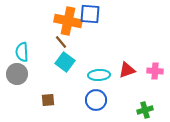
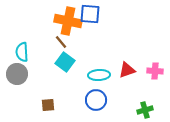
brown square: moved 5 px down
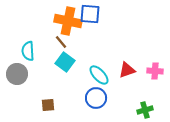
cyan semicircle: moved 6 px right, 1 px up
cyan ellipse: rotated 50 degrees clockwise
blue circle: moved 2 px up
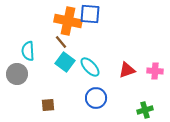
cyan ellipse: moved 9 px left, 8 px up
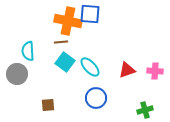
brown line: rotated 56 degrees counterclockwise
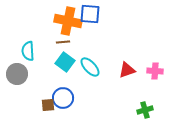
brown line: moved 2 px right
blue circle: moved 33 px left
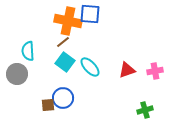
brown line: rotated 32 degrees counterclockwise
pink cross: rotated 14 degrees counterclockwise
